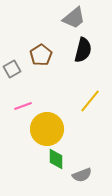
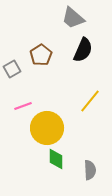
gray trapezoid: moved 1 px left; rotated 80 degrees clockwise
black semicircle: rotated 10 degrees clockwise
yellow circle: moved 1 px up
gray semicircle: moved 8 px right, 5 px up; rotated 72 degrees counterclockwise
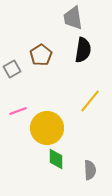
gray trapezoid: rotated 40 degrees clockwise
black semicircle: rotated 15 degrees counterclockwise
pink line: moved 5 px left, 5 px down
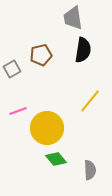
brown pentagon: rotated 20 degrees clockwise
green diamond: rotated 40 degrees counterclockwise
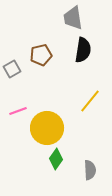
green diamond: rotated 75 degrees clockwise
